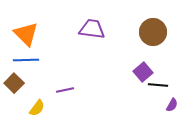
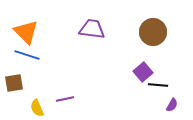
orange triangle: moved 2 px up
blue line: moved 1 px right, 5 px up; rotated 20 degrees clockwise
brown square: rotated 36 degrees clockwise
purple line: moved 9 px down
yellow semicircle: rotated 120 degrees clockwise
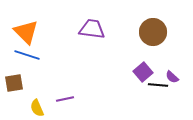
purple semicircle: moved 28 px up; rotated 104 degrees clockwise
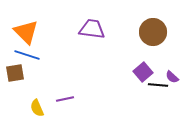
brown square: moved 1 px right, 10 px up
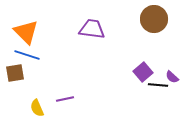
brown circle: moved 1 px right, 13 px up
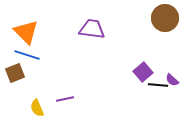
brown circle: moved 11 px right, 1 px up
brown square: rotated 12 degrees counterclockwise
purple semicircle: moved 3 px down
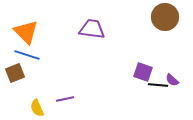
brown circle: moved 1 px up
purple square: rotated 30 degrees counterclockwise
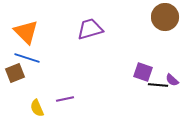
purple trapezoid: moved 2 px left; rotated 24 degrees counterclockwise
blue line: moved 3 px down
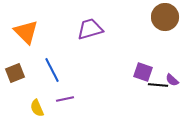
blue line: moved 25 px right, 12 px down; rotated 45 degrees clockwise
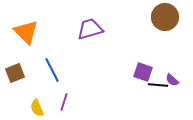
purple line: moved 1 px left, 3 px down; rotated 60 degrees counterclockwise
